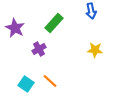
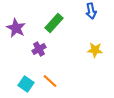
purple star: moved 1 px right
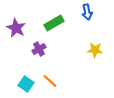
blue arrow: moved 4 px left, 1 px down
green rectangle: rotated 18 degrees clockwise
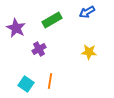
blue arrow: rotated 70 degrees clockwise
green rectangle: moved 2 px left, 3 px up
yellow star: moved 6 px left, 2 px down
orange line: rotated 56 degrees clockwise
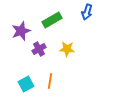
blue arrow: rotated 42 degrees counterclockwise
purple star: moved 5 px right, 3 px down; rotated 24 degrees clockwise
yellow star: moved 22 px left, 3 px up
cyan square: rotated 28 degrees clockwise
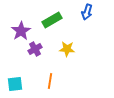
purple star: rotated 12 degrees counterclockwise
purple cross: moved 4 px left
cyan square: moved 11 px left; rotated 21 degrees clockwise
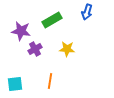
purple star: rotated 30 degrees counterclockwise
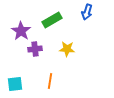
purple star: rotated 24 degrees clockwise
purple cross: rotated 24 degrees clockwise
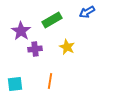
blue arrow: rotated 42 degrees clockwise
yellow star: moved 2 px up; rotated 21 degrees clockwise
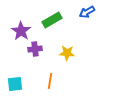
yellow star: moved 6 px down; rotated 21 degrees counterclockwise
